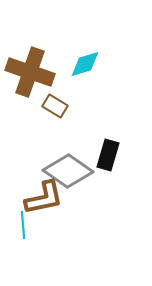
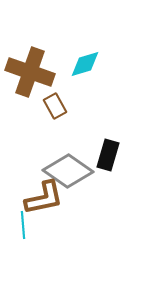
brown rectangle: rotated 30 degrees clockwise
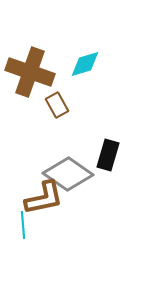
brown rectangle: moved 2 px right, 1 px up
gray diamond: moved 3 px down
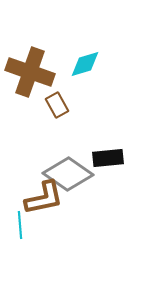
black rectangle: moved 3 px down; rotated 68 degrees clockwise
cyan line: moved 3 px left
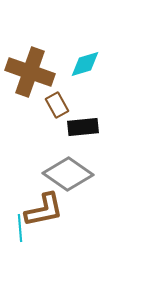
black rectangle: moved 25 px left, 31 px up
brown L-shape: moved 12 px down
cyan line: moved 3 px down
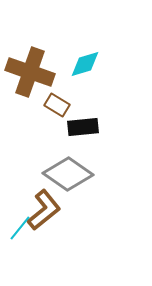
brown rectangle: rotated 30 degrees counterclockwise
brown L-shape: rotated 27 degrees counterclockwise
cyan line: rotated 44 degrees clockwise
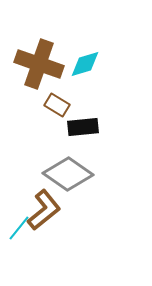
brown cross: moved 9 px right, 8 px up
cyan line: moved 1 px left
